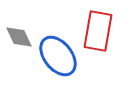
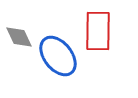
red rectangle: rotated 9 degrees counterclockwise
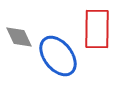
red rectangle: moved 1 px left, 2 px up
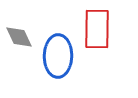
blue ellipse: rotated 39 degrees clockwise
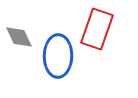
red rectangle: rotated 18 degrees clockwise
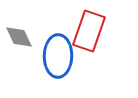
red rectangle: moved 8 px left, 2 px down
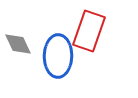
gray diamond: moved 1 px left, 7 px down
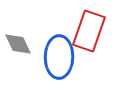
blue ellipse: moved 1 px right, 1 px down
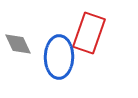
red rectangle: moved 2 px down
